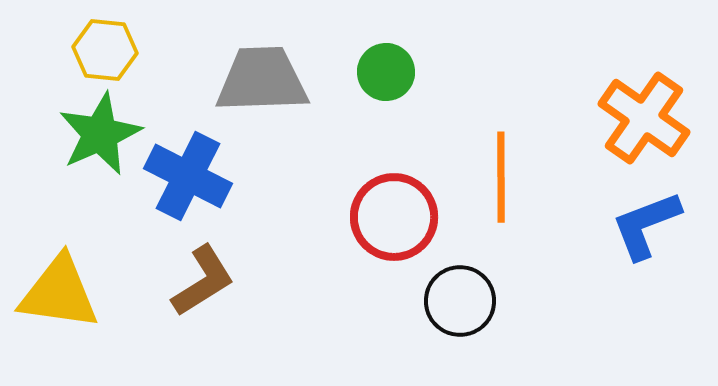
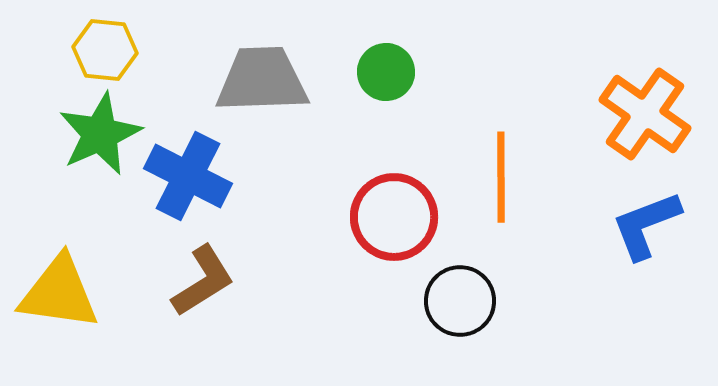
orange cross: moved 1 px right, 4 px up
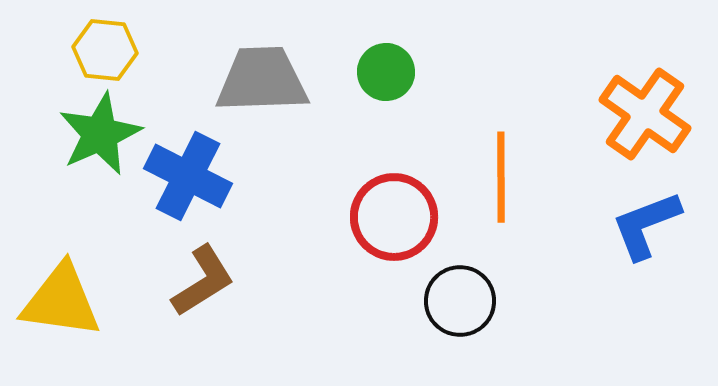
yellow triangle: moved 2 px right, 8 px down
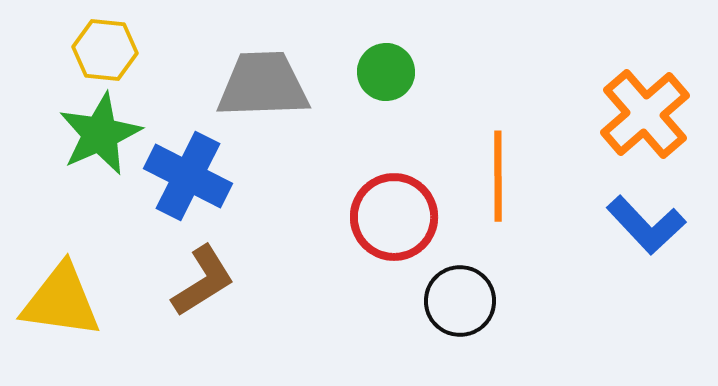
gray trapezoid: moved 1 px right, 5 px down
orange cross: rotated 14 degrees clockwise
orange line: moved 3 px left, 1 px up
blue L-shape: rotated 112 degrees counterclockwise
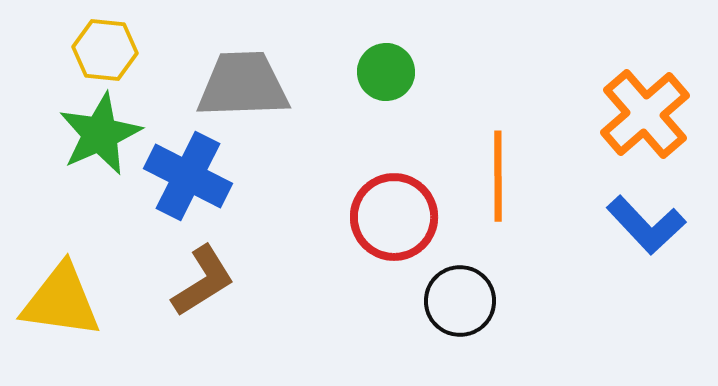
gray trapezoid: moved 20 px left
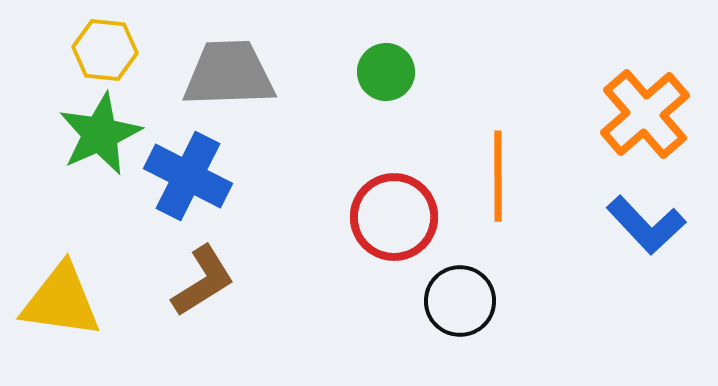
gray trapezoid: moved 14 px left, 11 px up
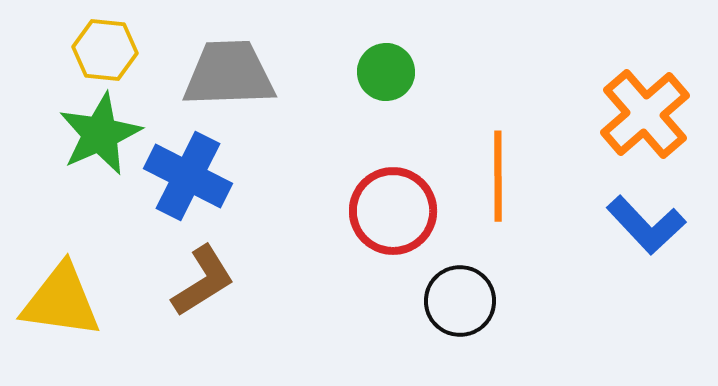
red circle: moved 1 px left, 6 px up
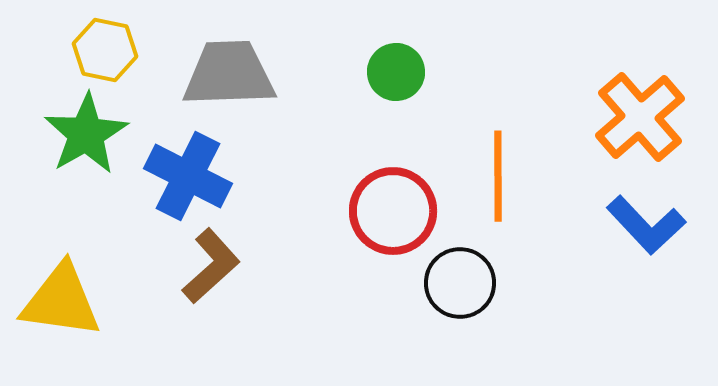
yellow hexagon: rotated 6 degrees clockwise
green circle: moved 10 px right
orange cross: moved 5 px left, 3 px down
green star: moved 14 px left; rotated 6 degrees counterclockwise
brown L-shape: moved 8 px right, 15 px up; rotated 10 degrees counterclockwise
black circle: moved 18 px up
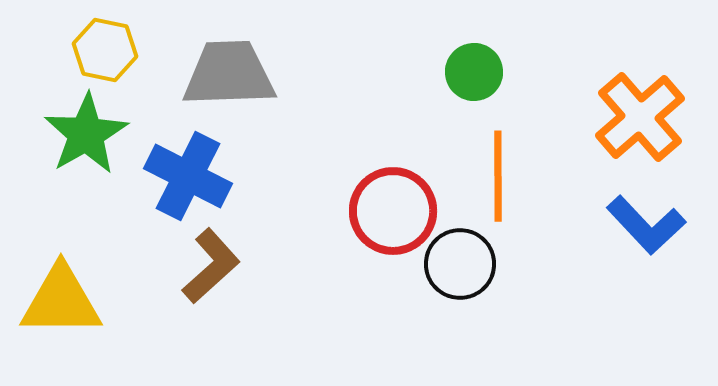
green circle: moved 78 px right
black circle: moved 19 px up
yellow triangle: rotated 8 degrees counterclockwise
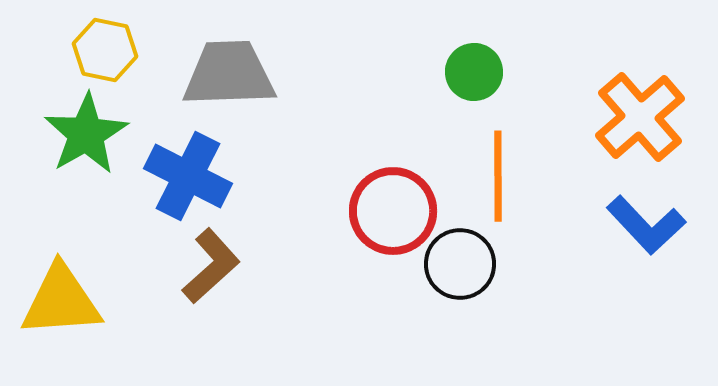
yellow triangle: rotated 4 degrees counterclockwise
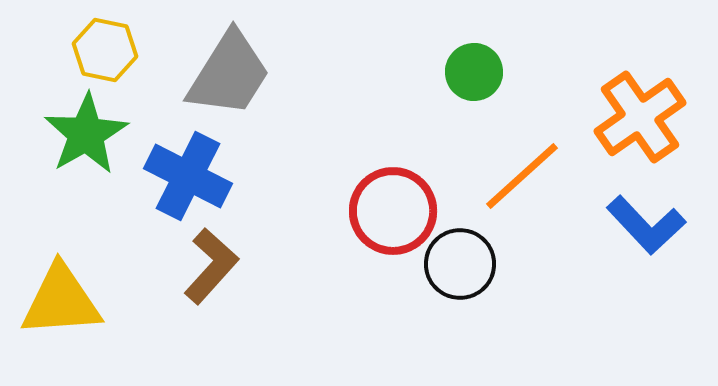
gray trapezoid: rotated 124 degrees clockwise
orange cross: rotated 6 degrees clockwise
orange line: moved 24 px right; rotated 48 degrees clockwise
brown L-shape: rotated 6 degrees counterclockwise
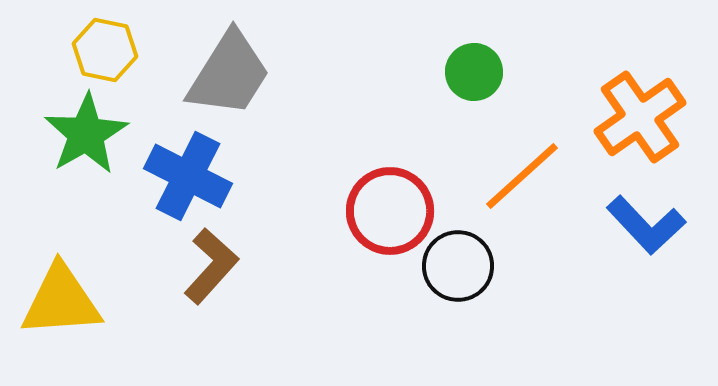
red circle: moved 3 px left
black circle: moved 2 px left, 2 px down
